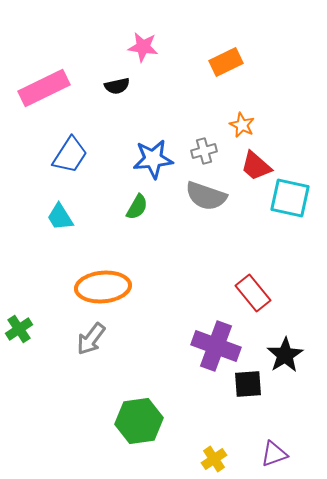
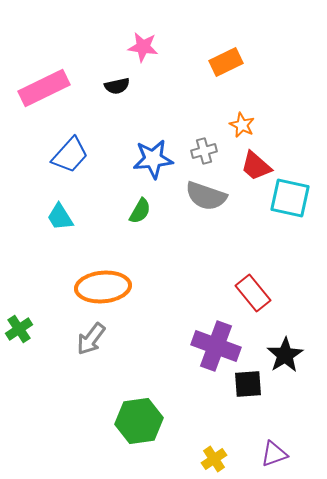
blue trapezoid: rotated 9 degrees clockwise
green semicircle: moved 3 px right, 4 px down
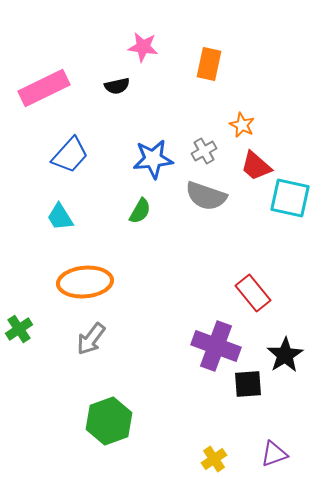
orange rectangle: moved 17 px left, 2 px down; rotated 52 degrees counterclockwise
gray cross: rotated 15 degrees counterclockwise
orange ellipse: moved 18 px left, 5 px up
green hexagon: moved 30 px left; rotated 12 degrees counterclockwise
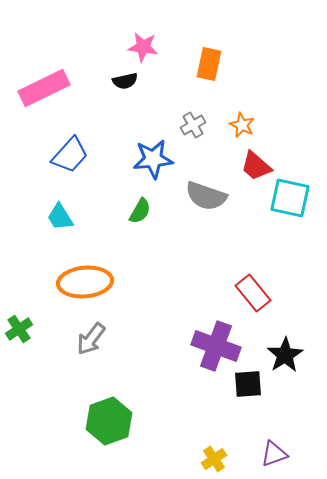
black semicircle: moved 8 px right, 5 px up
gray cross: moved 11 px left, 26 px up
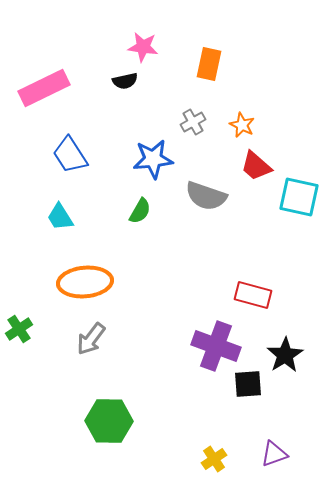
gray cross: moved 3 px up
blue trapezoid: rotated 105 degrees clockwise
cyan square: moved 9 px right, 1 px up
red rectangle: moved 2 px down; rotated 36 degrees counterclockwise
green hexagon: rotated 21 degrees clockwise
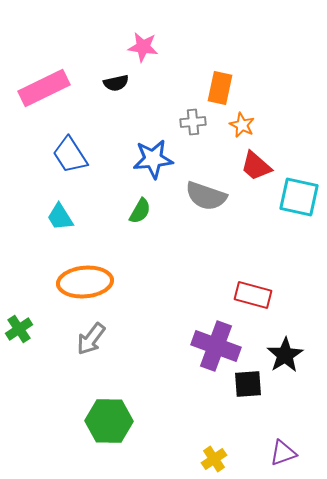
orange rectangle: moved 11 px right, 24 px down
black semicircle: moved 9 px left, 2 px down
gray cross: rotated 25 degrees clockwise
purple triangle: moved 9 px right, 1 px up
